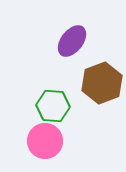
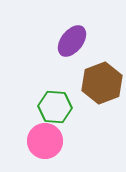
green hexagon: moved 2 px right, 1 px down
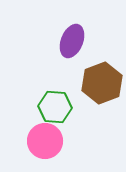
purple ellipse: rotated 16 degrees counterclockwise
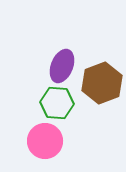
purple ellipse: moved 10 px left, 25 px down
green hexagon: moved 2 px right, 4 px up
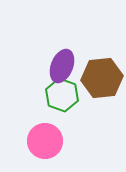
brown hexagon: moved 5 px up; rotated 15 degrees clockwise
green hexagon: moved 5 px right, 8 px up; rotated 16 degrees clockwise
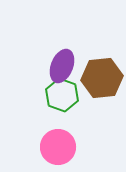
pink circle: moved 13 px right, 6 px down
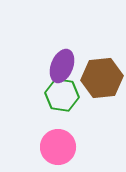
green hexagon: rotated 12 degrees counterclockwise
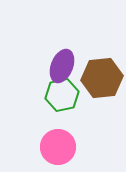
green hexagon: rotated 20 degrees counterclockwise
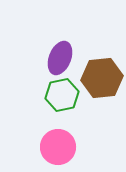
purple ellipse: moved 2 px left, 8 px up
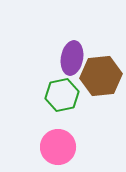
purple ellipse: moved 12 px right; rotated 12 degrees counterclockwise
brown hexagon: moved 1 px left, 2 px up
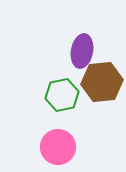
purple ellipse: moved 10 px right, 7 px up
brown hexagon: moved 1 px right, 6 px down
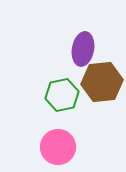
purple ellipse: moved 1 px right, 2 px up
